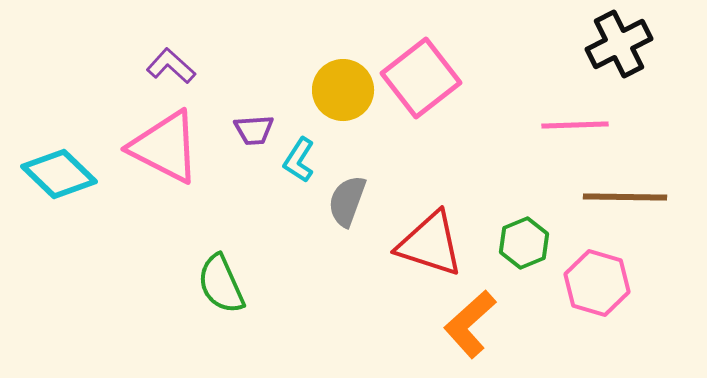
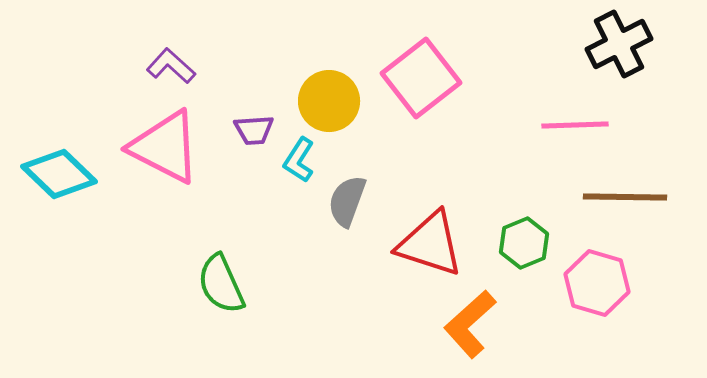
yellow circle: moved 14 px left, 11 px down
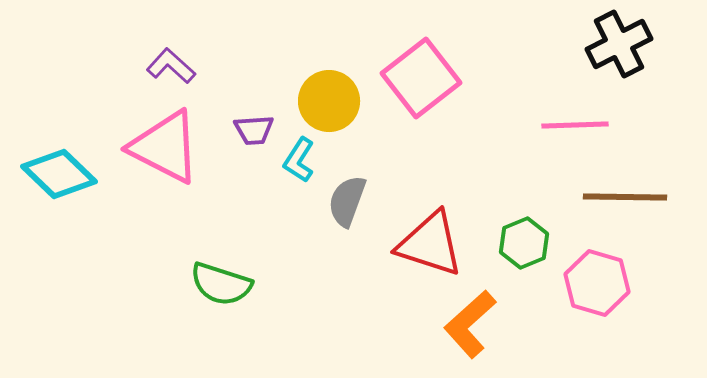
green semicircle: rotated 48 degrees counterclockwise
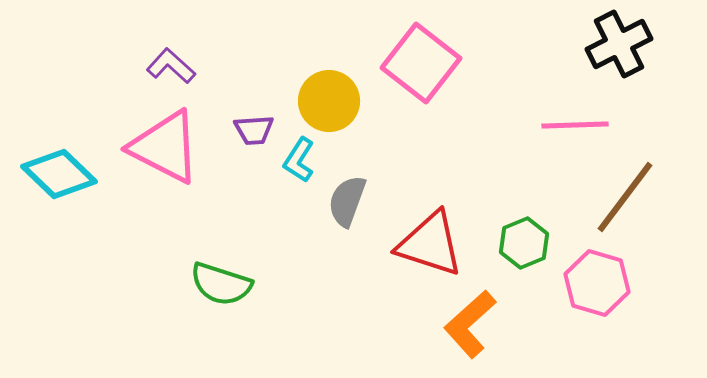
pink square: moved 15 px up; rotated 14 degrees counterclockwise
brown line: rotated 54 degrees counterclockwise
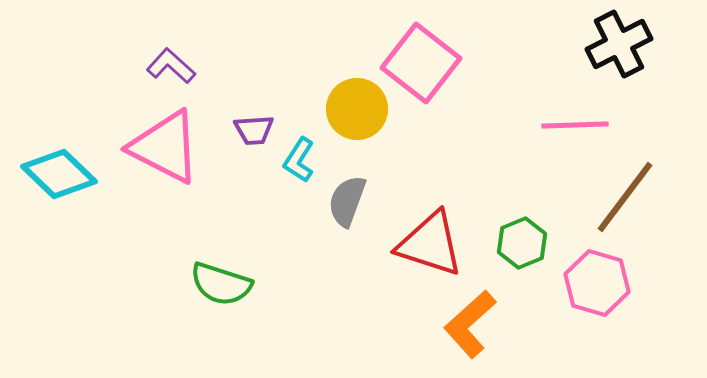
yellow circle: moved 28 px right, 8 px down
green hexagon: moved 2 px left
